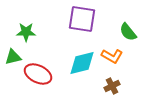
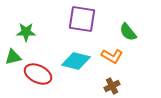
cyan diamond: moved 6 px left, 2 px up; rotated 28 degrees clockwise
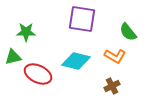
orange L-shape: moved 3 px right
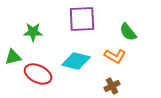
purple square: rotated 12 degrees counterclockwise
green star: moved 7 px right
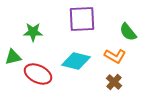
brown cross: moved 2 px right, 4 px up; rotated 21 degrees counterclockwise
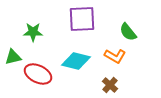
brown cross: moved 4 px left, 3 px down
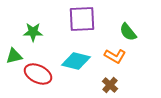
green triangle: moved 1 px right, 1 px up
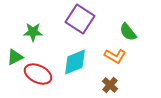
purple square: moved 2 px left; rotated 36 degrees clockwise
green triangle: moved 1 px right, 1 px down; rotated 12 degrees counterclockwise
cyan diamond: moved 1 px left, 1 px down; rotated 36 degrees counterclockwise
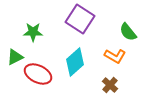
cyan diamond: rotated 20 degrees counterclockwise
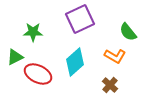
purple square: rotated 32 degrees clockwise
